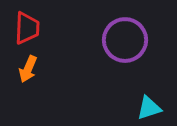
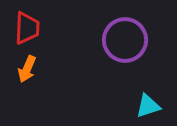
orange arrow: moved 1 px left
cyan triangle: moved 1 px left, 2 px up
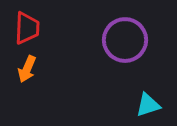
cyan triangle: moved 1 px up
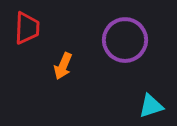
orange arrow: moved 36 px right, 3 px up
cyan triangle: moved 3 px right, 1 px down
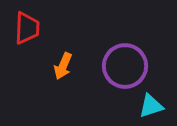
purple circle: moved 26 px down
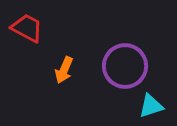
red trapezoid: rotated 64 degrees counterclockwise
orange arrow: moved 1 px right, 4 px down
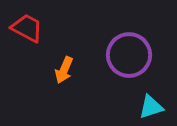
purple circle: moved 4 px right, 11 px up
cyan triangle: moved 1 px down
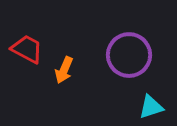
red trapezoid: moved 21 px down
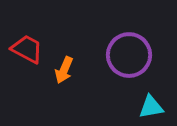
cyan triangle: rotated 8 degrees clockwise
